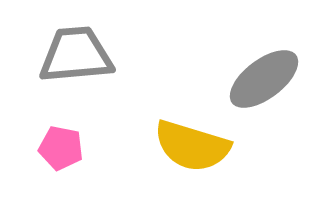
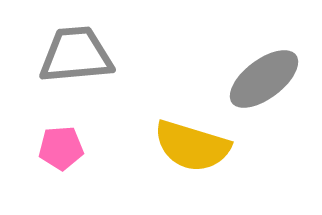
pink pentagon: rotated 15 degrees counterclockwise
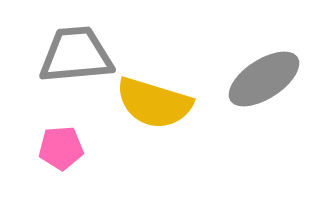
gray ellipse: rotated 4 degrees clockwise
yellow semicircle: moved 38 px left, 43 px up
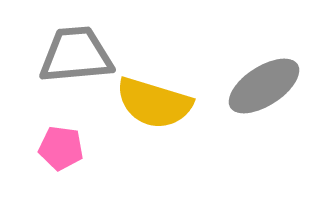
gray ellipse: moved 7 px down
pink pentagon: rotated 12 degrees clockwise
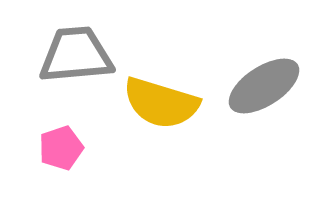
yellow semicircle: moved 7 px right
pink pentagon: rotated 27 degrees counterclockwise
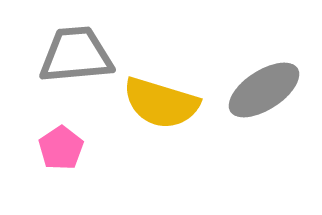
gray ellipse: moved 4 px down
pink pentagon: rotated 15 degrees counterclockwise
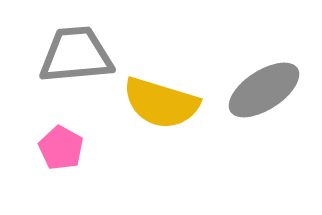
pink pentagon: rotated 9 degrees counterclockwise
